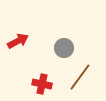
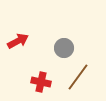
brown line: moved 2 px left
red cross: moved 1 px left, 2 px up
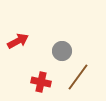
gray circle: moved 2 px left, 3 px down
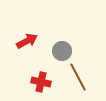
red arrow: moved 9 px right
brown line: rotated 64 degrees counterclockwise
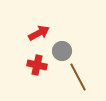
red arrow: moved 12 px right, 8 px up
red cross: moved 4 px left, 17 px up
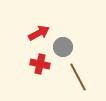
gray circle: moved 1 px right, 4 px up
red cross: moved 3 px right, 1 px up
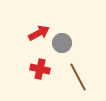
gray circle: moved 1 px left, 4 px up
red cross: moved 5 px down
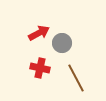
red cross: moved 1 px up
brown line: moved 2 px left, 1 px down
